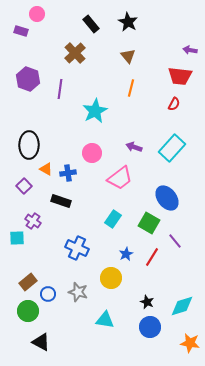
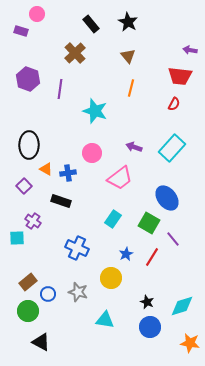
cyan star at (95, 111): rotated 25 degrees counterclockwise
purple line at (175, 241): moved 2 px left, 2 px up
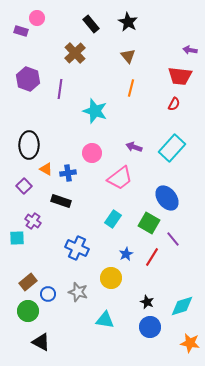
pink circle at (37, 14): moved 4 px down
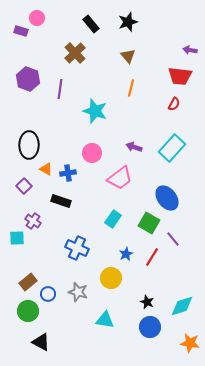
black star at (128, 22): rotated 24 degrees clockwise
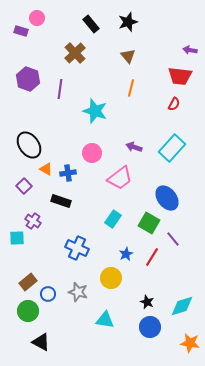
black ellipse at (29, 145): rotated 36 degrees counterclockwise
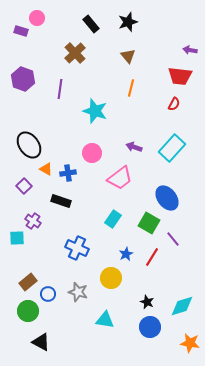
purple hexagon at (28, 79): moved 5 px left
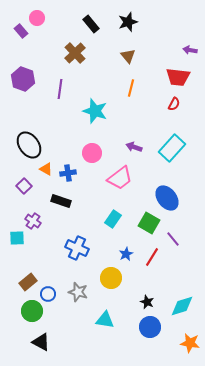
purple rectangle at (21, 31): rotated 32 degrees clockwise
red trapezoid at (180, 76): moved 2 px left, 1 px down
green circle at (28, 311): moved 4 px right
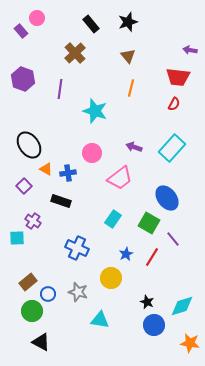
cyan triangle at (105, 320): moved 5 px left
blue circle at (150, 327): moved 4 px right, 2 px up
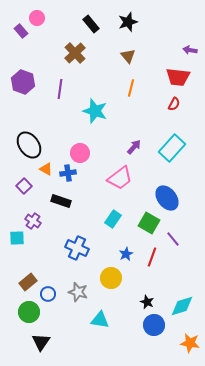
purple hexagon at (23, 79): moved 3 px down
purple arrow at (134, 147): rotated 112 degrees clockwise
pink circle at (92, 153): moved 12 px left
red line at (152, 257): rotated 12 degrees counterclockwise
green circle at (32, 311): moved 3 px left, 1 px down
black triangle at (41, 342): rotated 36 degrees clockwise
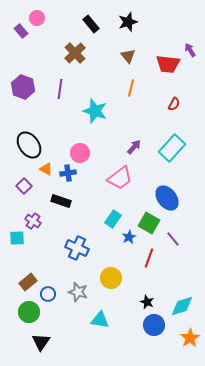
purple arrow at (190, 50): rotated 48 degrees clockwise
red trapezoid at (178, 77): moved 10 px left, 13 px up
purple hexagon at (23, 82): moved 5 px down
blue star at (126, 254): moved 3 px right, 17 px up
red line at (152, 257): moved 3 px left, 1 px down
orange star at (190, 343): moved 5 px up; rotated 30 degrees clockwise
